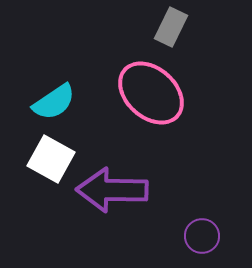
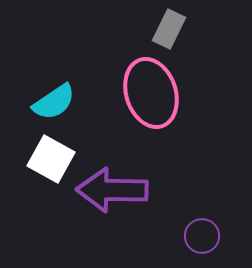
gray rectangle: moved 2 px left, 2 px down
pink ellipse: rotated 30 degrees clockwise
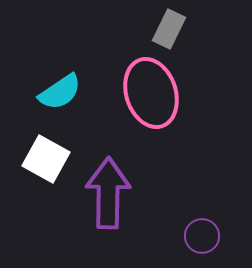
cyan semicircle: moved 6 px right, 10 px up
white square: moved 5 px left
purple arrow: moved 4 px left, 3 px down; rotated 90 degrees clockwise
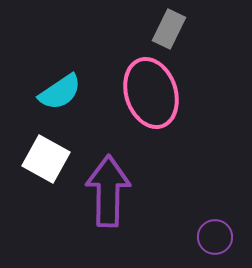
purple arrow: moved 2 px up
purple circle: moved 13 px right, 1 px down
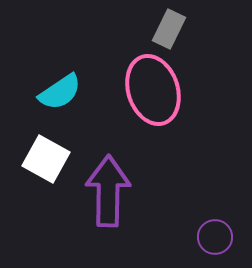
pink ellipse: moved 2 px right, 3 px up
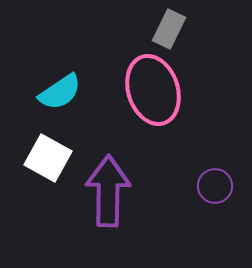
white square: moved 2 px right, 1 px up
purple circle: moved 51 px up
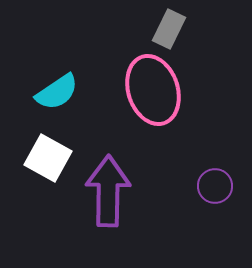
cyan semicircle: moved 3 px left
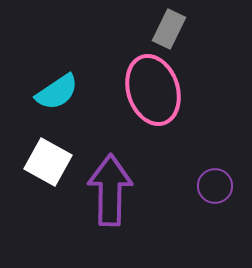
white square: moved 4 px down
purple arrow: moved 2 px right, 1 px up
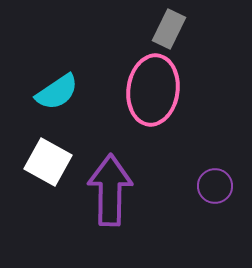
pink ellipse: rotated 26 degrees clockwise
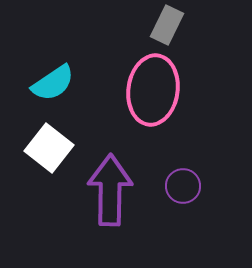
gray rectangle: moved 2 px left, 4 px up
cyan semicircle: moved 4 px left, 9 px up
white square: moved 1 px right, 14 px up; rotated 9 degrees clockwise
purple circle: moved 32 px left
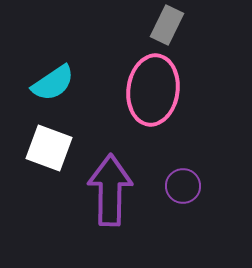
white square: rotated 18 degrees counterclockwise
